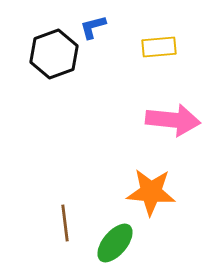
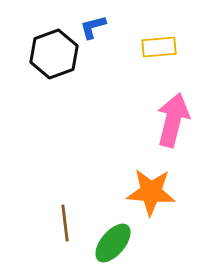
pink arrow: rotated 82 degrees counterclockwise
green ellipse: moved 2 px left
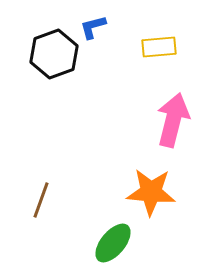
brown line: moved 24 px left, 23 px up; rotated 27 degrees clockwise
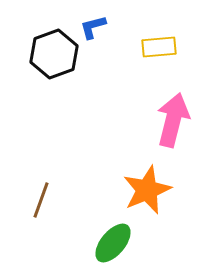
orange star: moved 4 px left, 2 px up; rotated 27 degrees counterclockwise
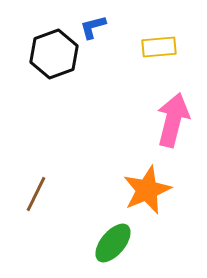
brown line: moved 5 px left, 6 px up; rotated 6 degrees clockwise
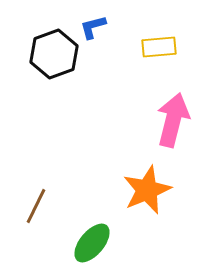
brown line: moved 12 px down
green ellipse: moved 21 px left
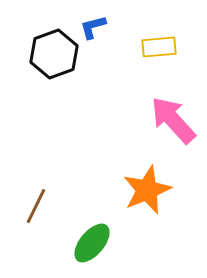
pink arrow: rotated 56 degrees counterclockwise
